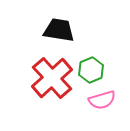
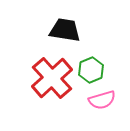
black trapezoid: moved 6 px right
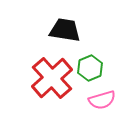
green hexagon: moved 1 px left, 2 px up
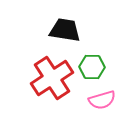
green hexagon: moved 2 px right, 1 px up; rotated 25 degrees clockwise
red cross: rotated 9 degrees clockwise
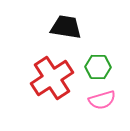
black trapezoid: moved 1 px right, 3 px up
green hexagon: moved 6 px right
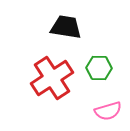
green hexagon: moved 1 px right, 1 px down
pink semicircle: moved 6 px right, 11 px down
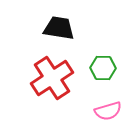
black trapezoid: moved 7 px left, 1 px down
green hexagon: moved 4 px right
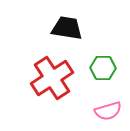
black trapezoid: moved 8 px right
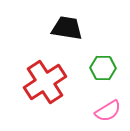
red cross: moved 7 px left, 4 px down
pink semicircle: rotated 16 degrees counterclockwise
